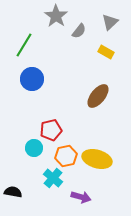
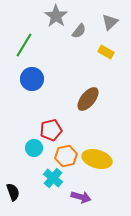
brown ellipse: moved 10 px left, 3 px down
black semicircle: rotated 60 degrees clockwise
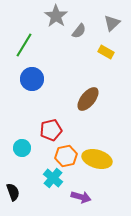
gray triangle: moved 2 px right, 1 px down
cyan circle: moved 12 px left
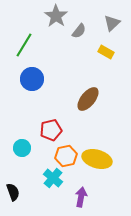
purple arrow: rotated 96 degrees counterclockwise
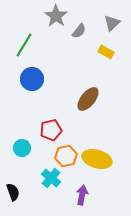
cyan cross: moved 2 px left
purple arrow: moved 1 px right, 2 px up
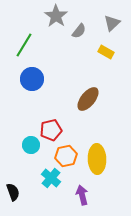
cyan circle: moved 9 px right, 3 px up
yellow ellipse: rotated 72 degrees clockwise
purple arrow: rotated 24 degrees counterclockwise
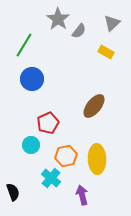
gray star: moved 2 px right, 3 px down
brown ellipse: moved 6 px right, 7 px down
red pentagon: moved 3 px left, 7 px up; rotated 10 degrees counterclockwise
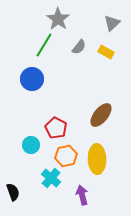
gray semicircle: moved 16 px down
green line: moved 20 px right
brown ellipse: moved 7 px right, 9 px down
red pentagon: moved 8 px right, 5 px down; rotated 20 degrees counterclockwise
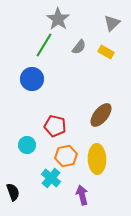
red pentagon: moved 1 px left, 2 px up; rotated 15 degrees counterclockwise
cyan circle: moved 4 px left
